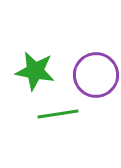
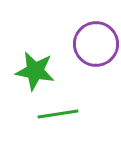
purple circle: moved 31 px up
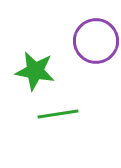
purple circle: moved 3 px up
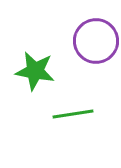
green line: moved 15 px right
